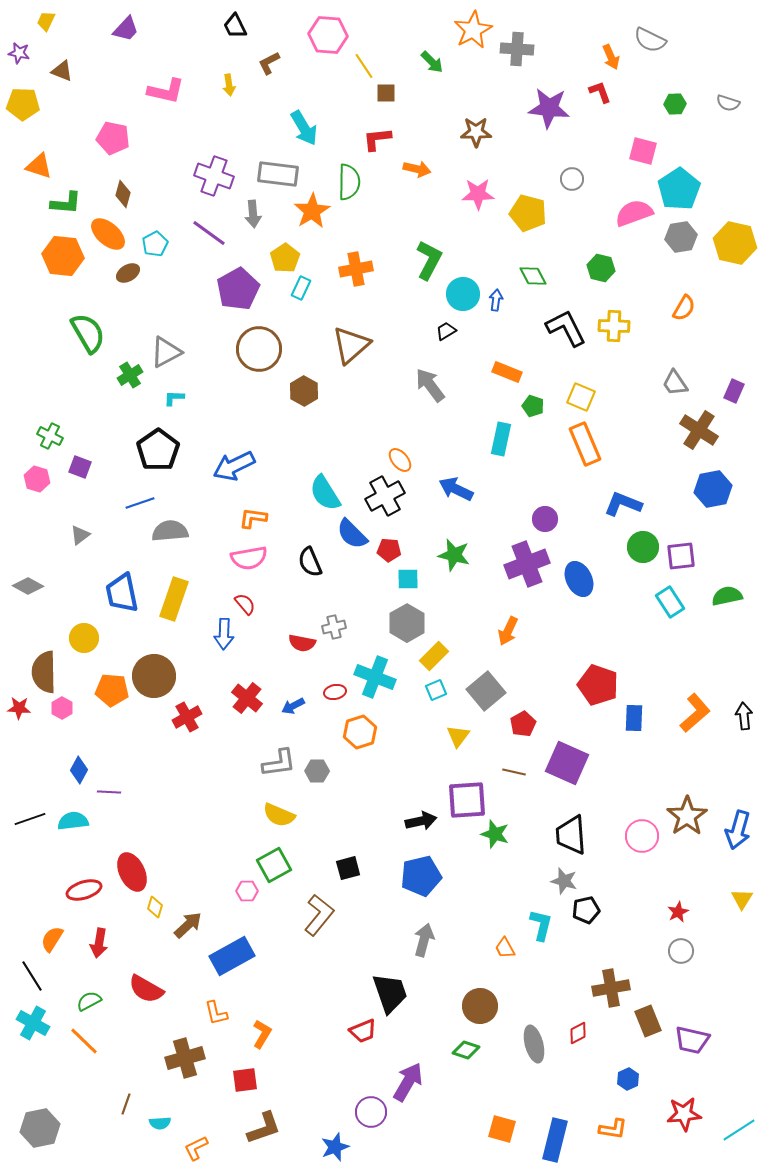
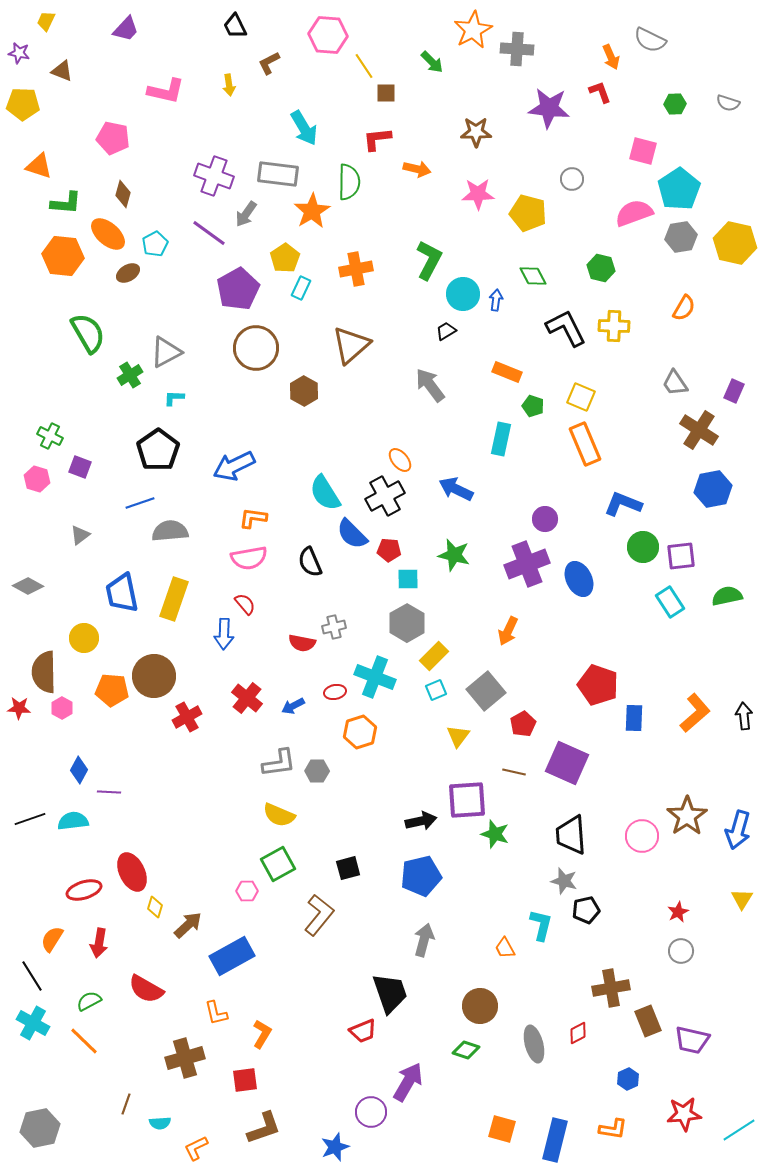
gray arrow at (253, 214): moved 7 px left; rotated 40 degrees clockwise
brown circle at (259, 349): moved 3 px left, 1 px up
green square at (274, 865): moved 4 px right, 1 px up
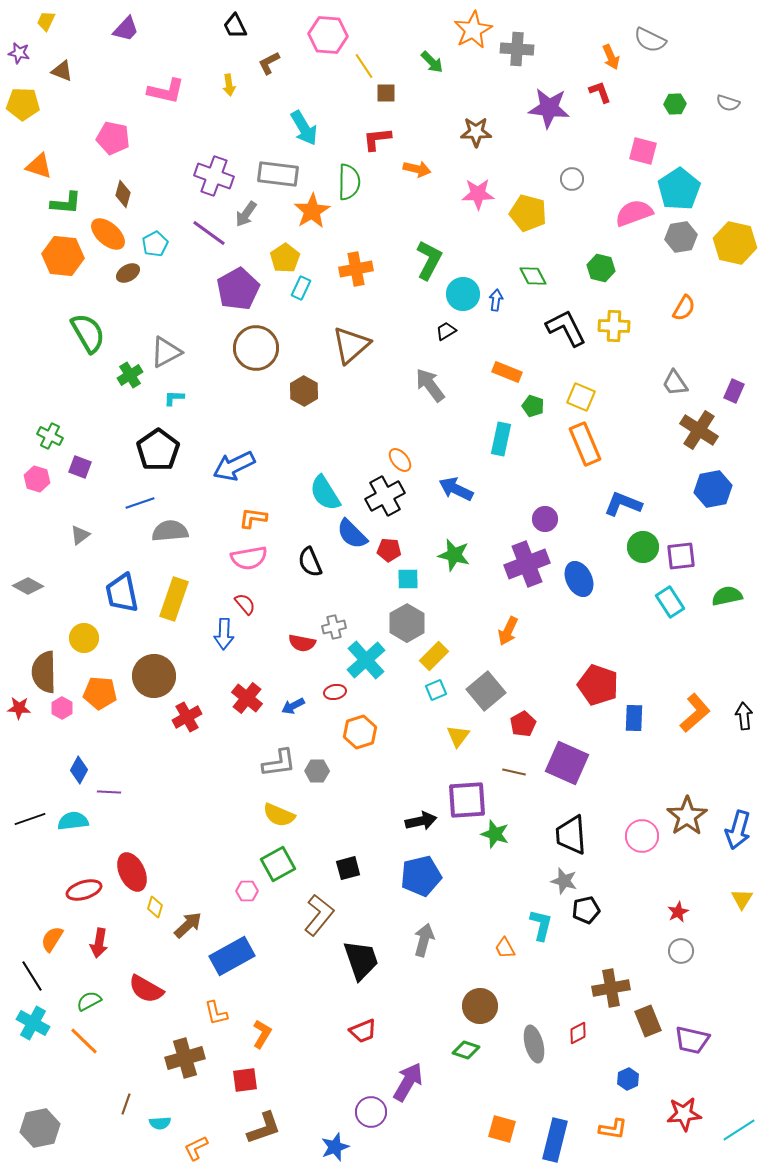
cyan cross at (375, 677): moved 9 px left, 17 px up; rotated 27 degrees clockwise
orange pentagon at (112, 690): moved 12 px left, 3 px down
black trapezoid at (390, 993): moved 29 px left, 33 px up
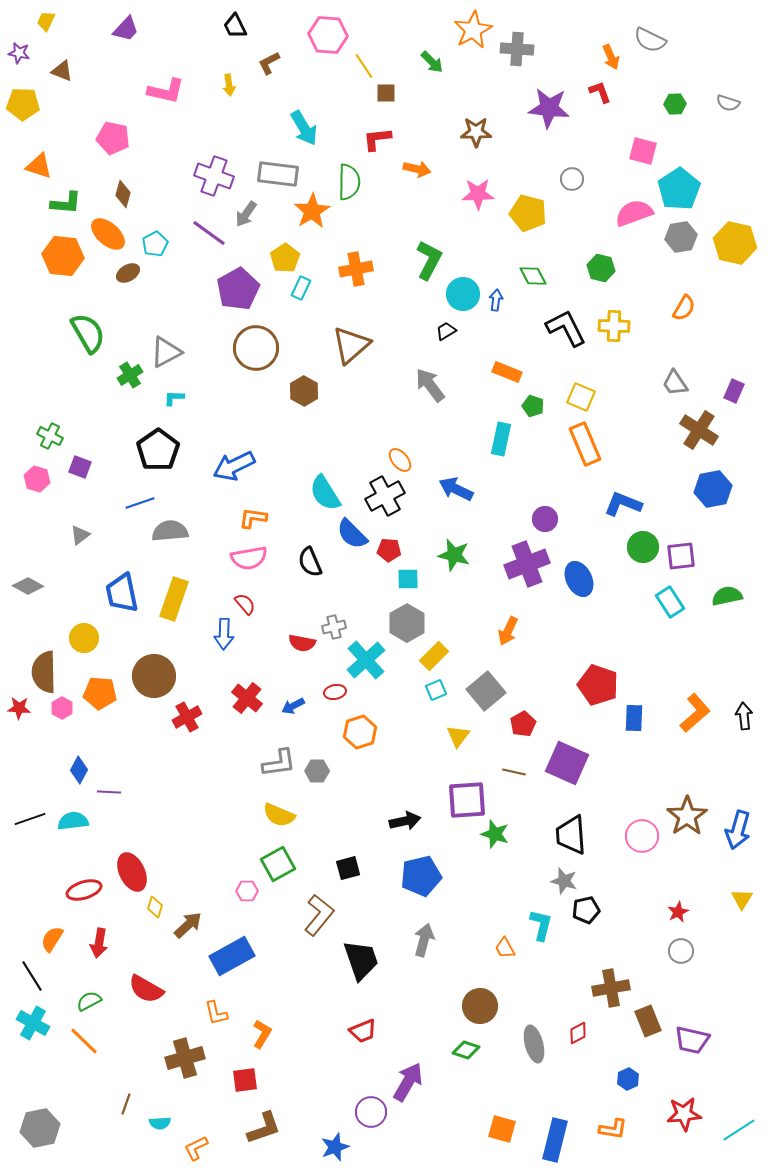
black arrow at (421, 821): moved 16 px left
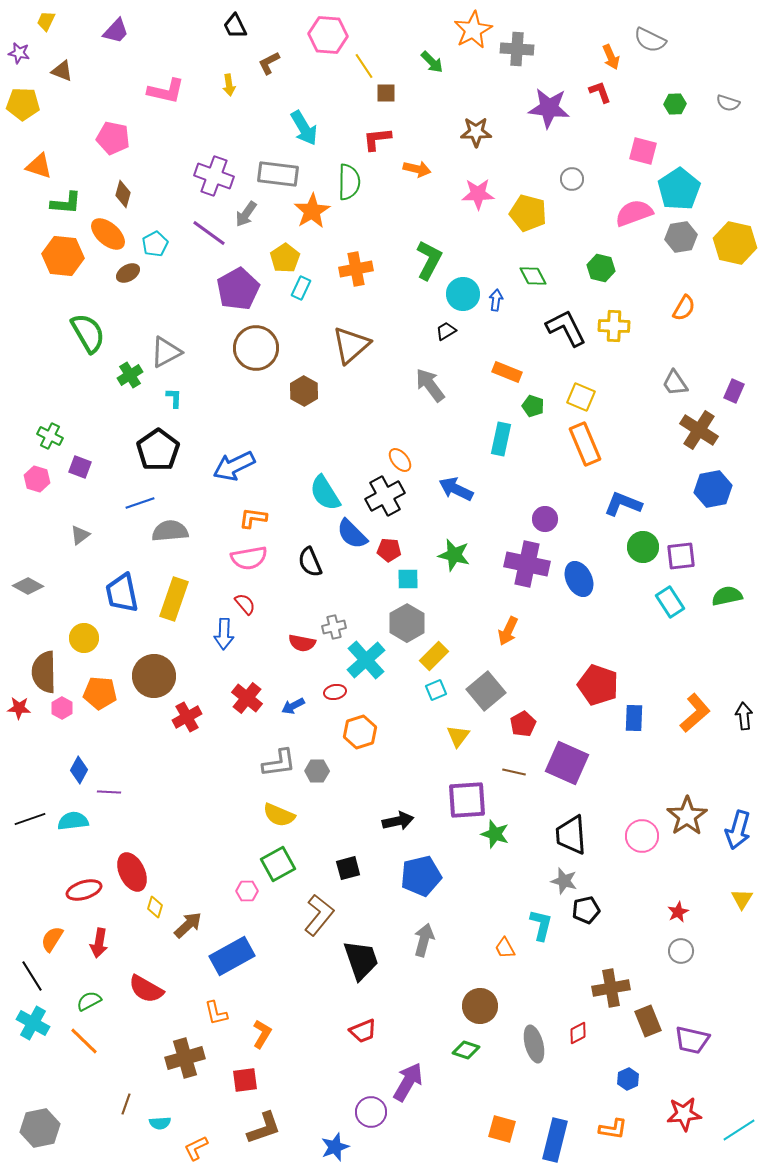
purple trapezoid at (126, 29): moved 10 px left, 2 px down
cyan L-shape at (174, 398): rotated 90 degrees clockwise
purple cross at (527, 564): rotated 33 degrees clockwise
black arrow at (405, 821): moved 7 px left
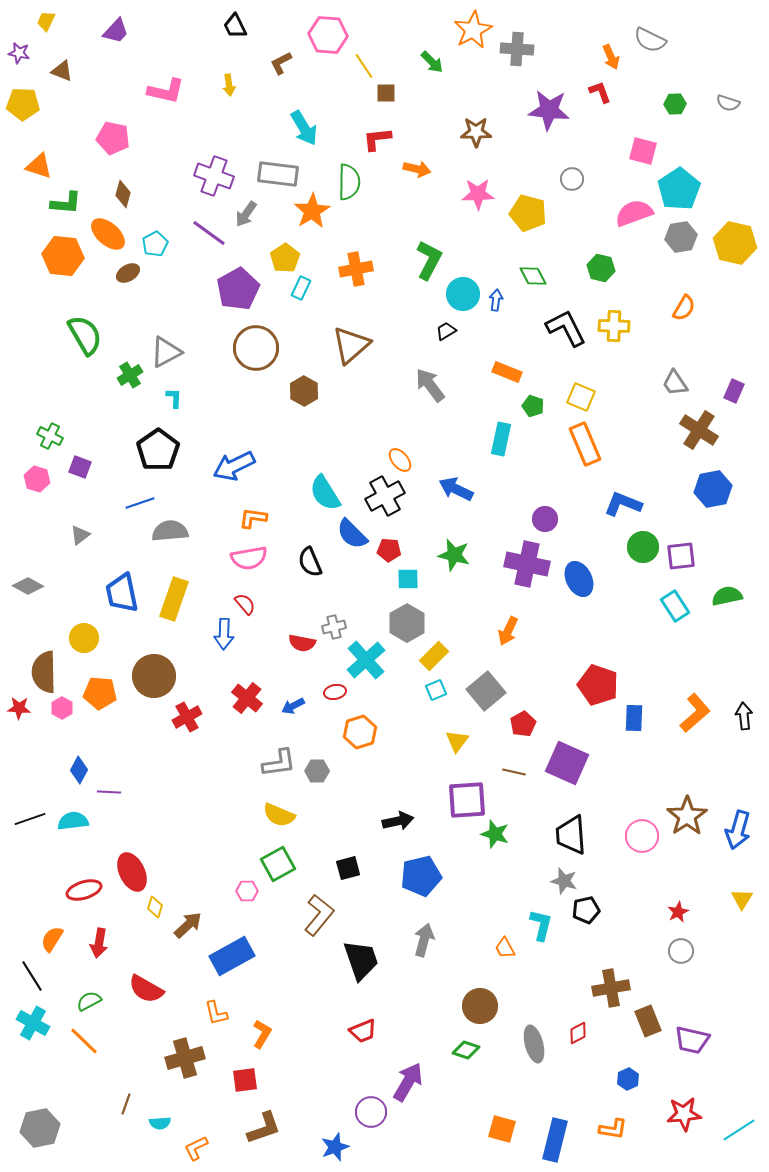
brown L-shape at (269, 63): moved 12 px right
purple star at (549, 108): moved 2 px down
green semicircle at (88, 333): moved 3 px left, 2 px down
cyan rectangle at (670, 602): moved 5 px right, 4 px down
yellow triangle at (458, 736): moved 1 px left, 5 px down
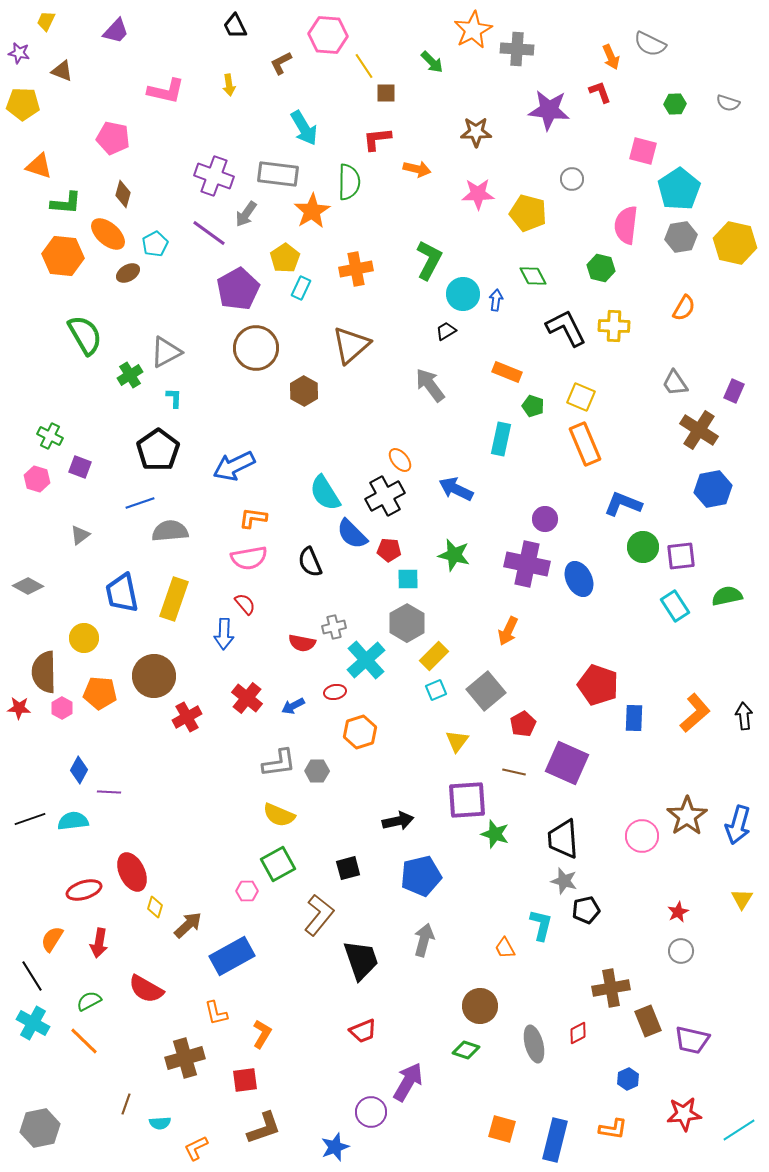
gray semicircle at (650, 40): moved 4 px down
pink semicircle at (634, 213): moved 8 px left, 12 px down; rotated 63 degrees counterclockwise
blue arrow at (738, 830): moved 5 px up
black trapezoid at (571, 835): moved 8 px left, 4 px down
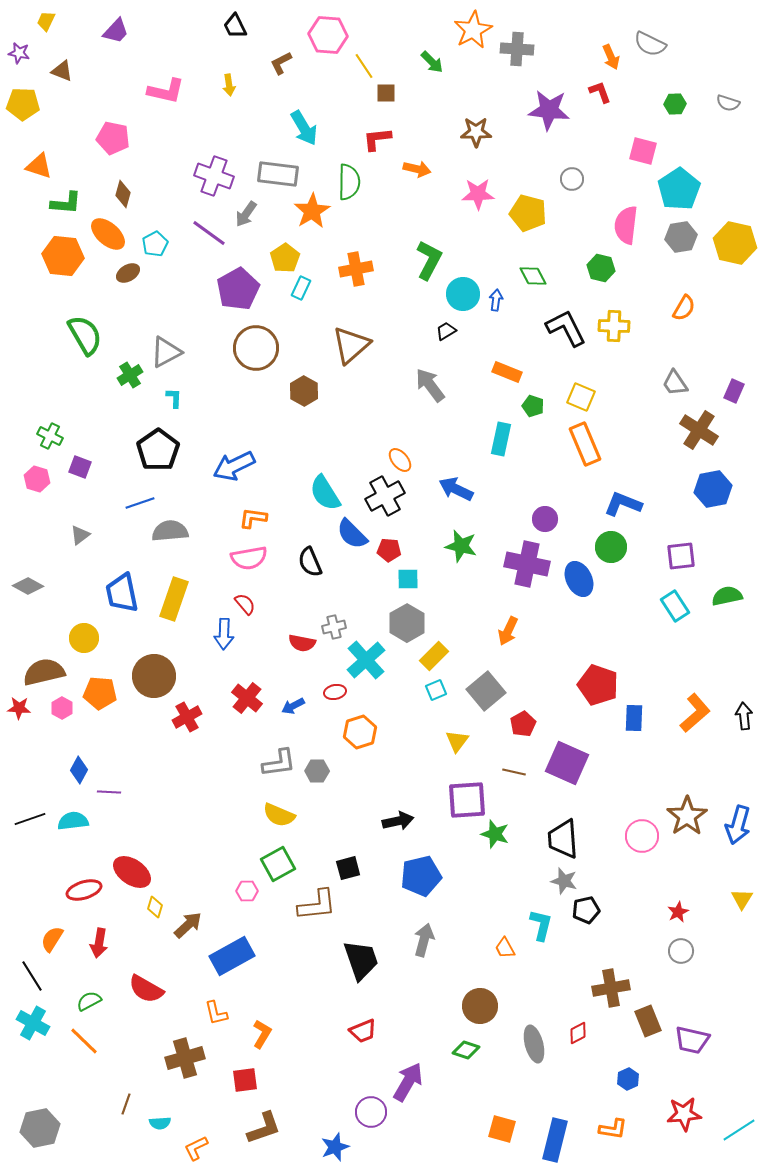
green circle at (643, 547): moved 32 px left
green star at (454, 555): moved 7 px right, 9 px up
brown semicircle at (44, 672): rotated 78 degrees clockwise
red ellipse at (132, 872): rotated 30 degrees counterclockwise
brown L-shape at (319, 915): moved 2 px left, 10 px up; rotated 45 degrees clockwise
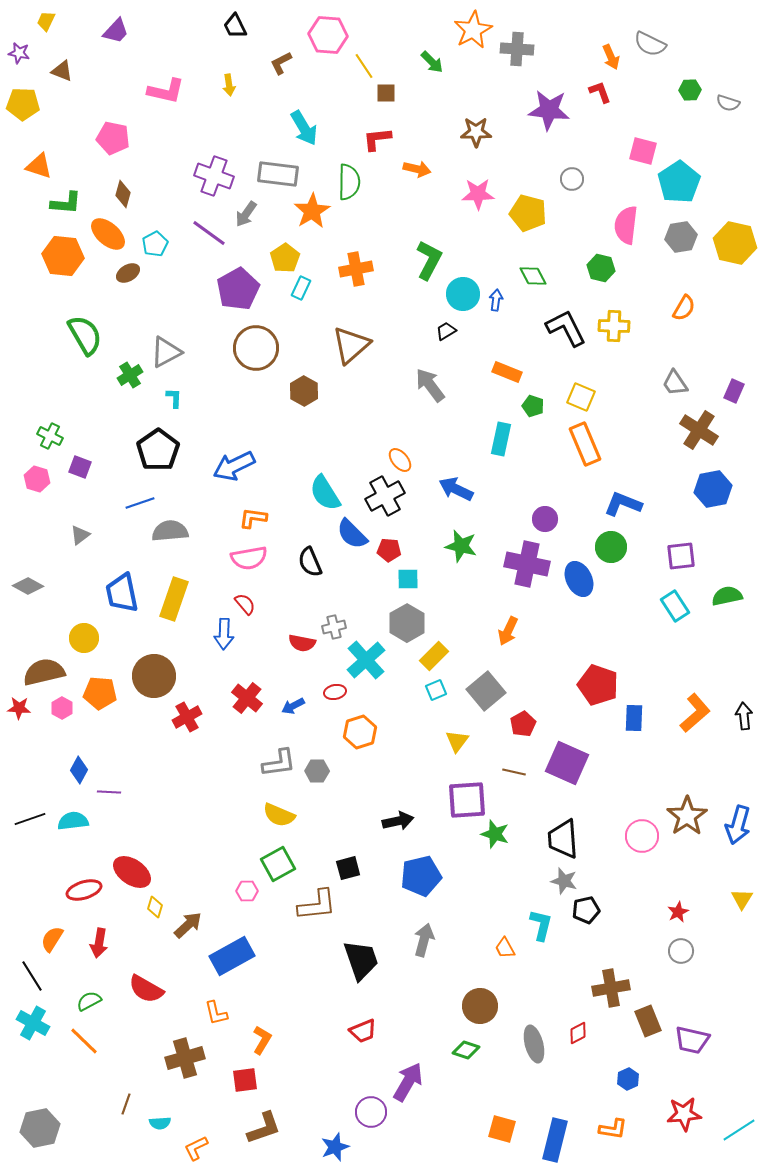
green hexagon at (675, 104): moved 15 px right, 14 px up
cyan pentagon at (679, 189): moved 7 px up
orange L-shape at (262, 1034): moved 6 px down
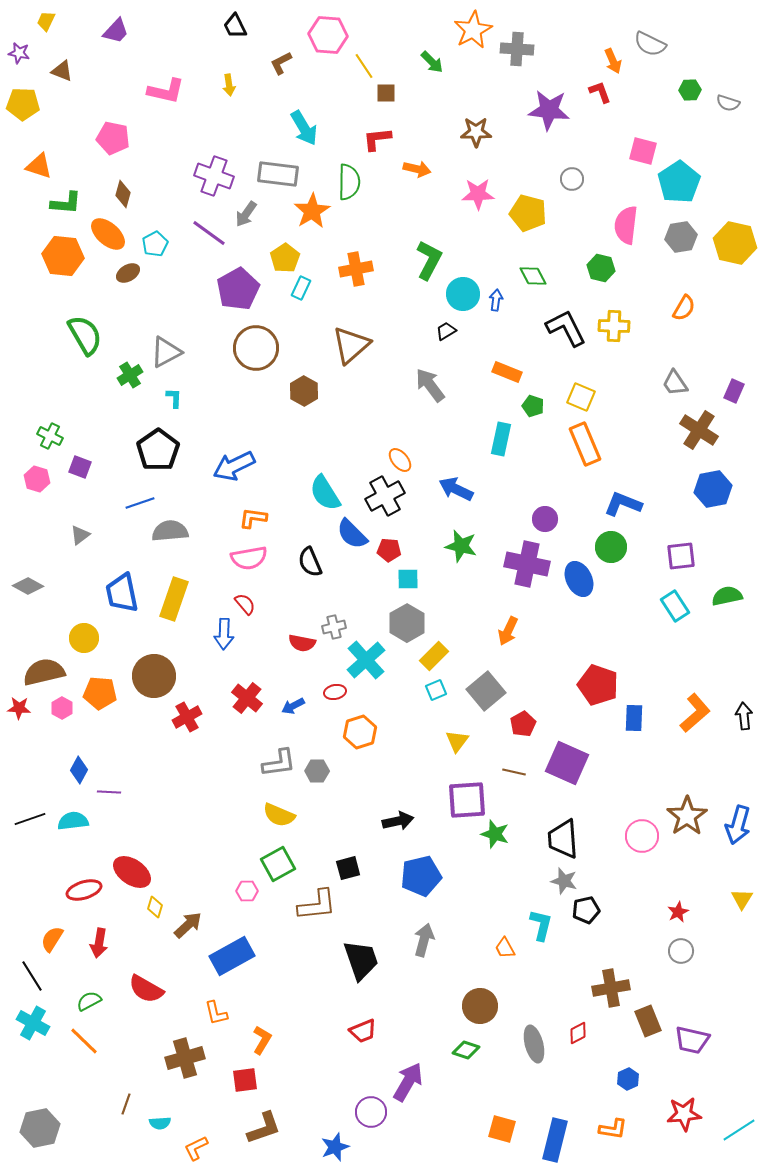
orange arrow at (611, 57): moved 2 px right, 4 px down
